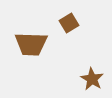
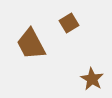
brown trapezoid: rotated 60 degrees clockwise
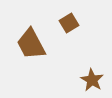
brown star: moved 1 px down
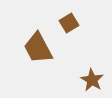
brown trapezoid: moved 7 px right, 4 px down
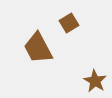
brown star: moved 3 px right, 1 px down
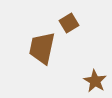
brown trapezoid: moved 4 px right; rotated 40 degrees clockwise
